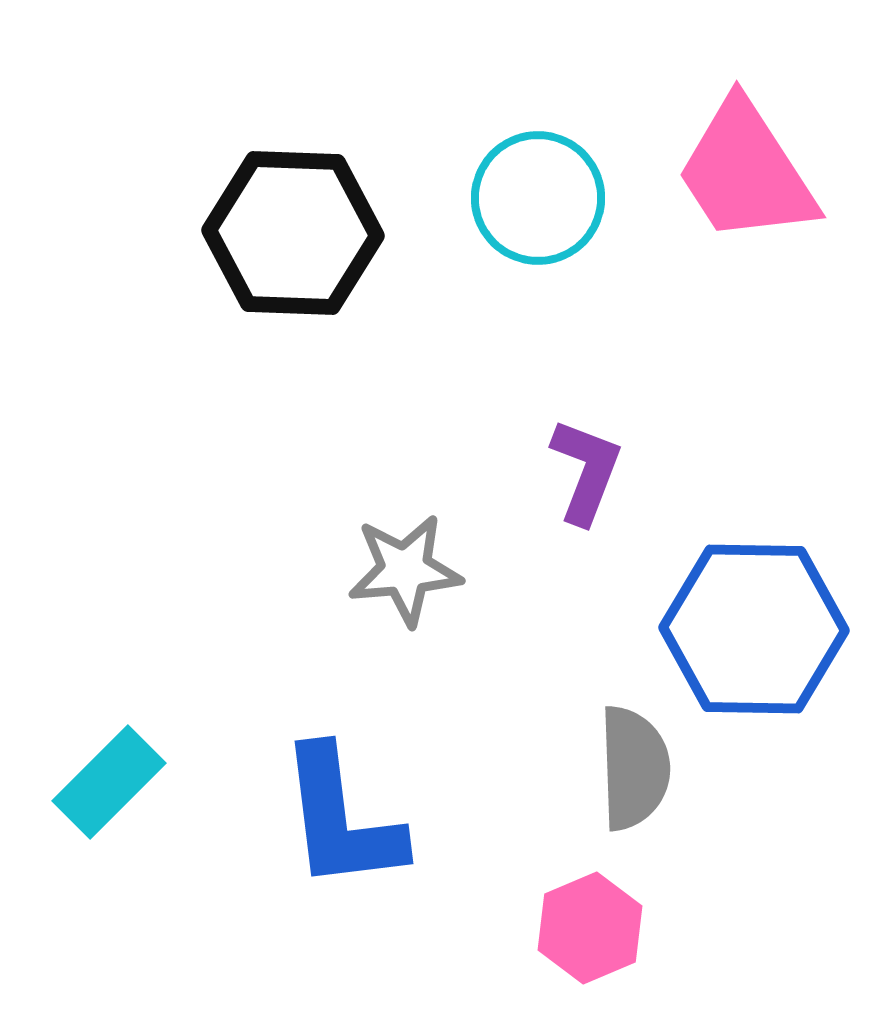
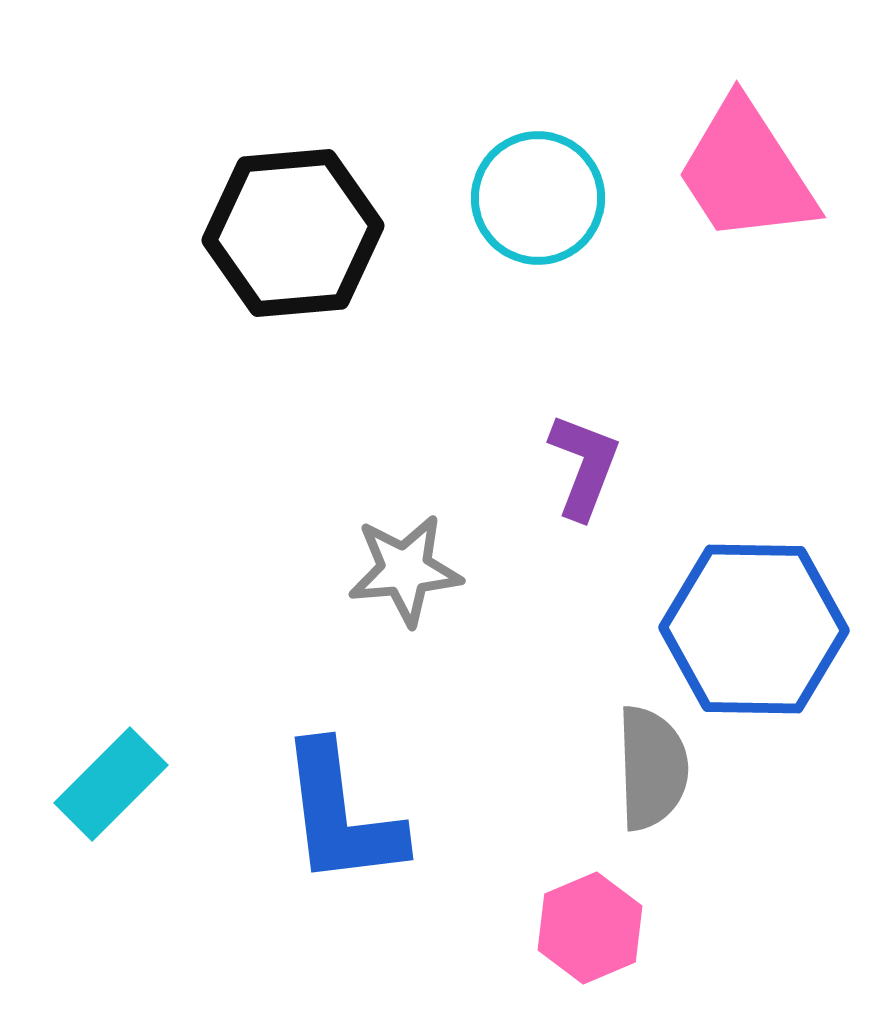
black hexagon: rotated 7 degrees counterclockwise
purple L-shape: moved 2 px left, 5 px up
gray semicircle: moved 18 px right
cyan rectangle: moved 2 px right, 2 px down
blue L-shape: moved 4 px up
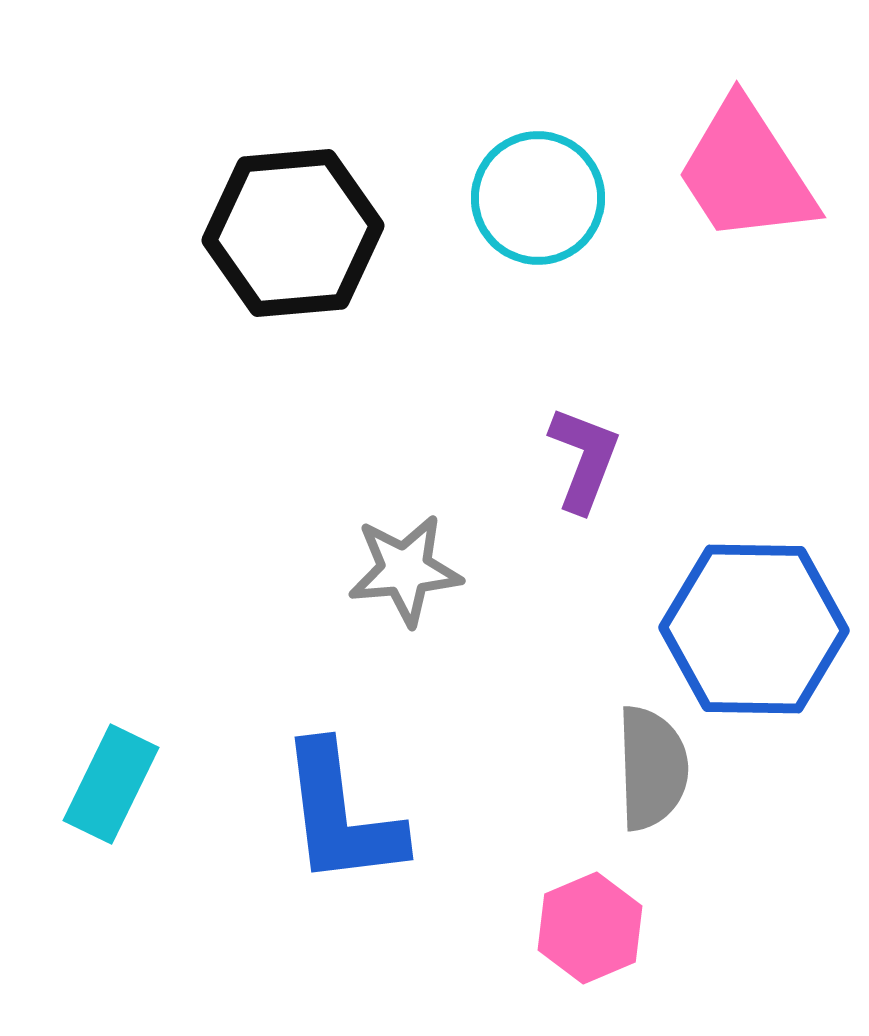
purple L-shape: moved 7 px up
cyan rectangle: rotated 19 degrees counterclockwise
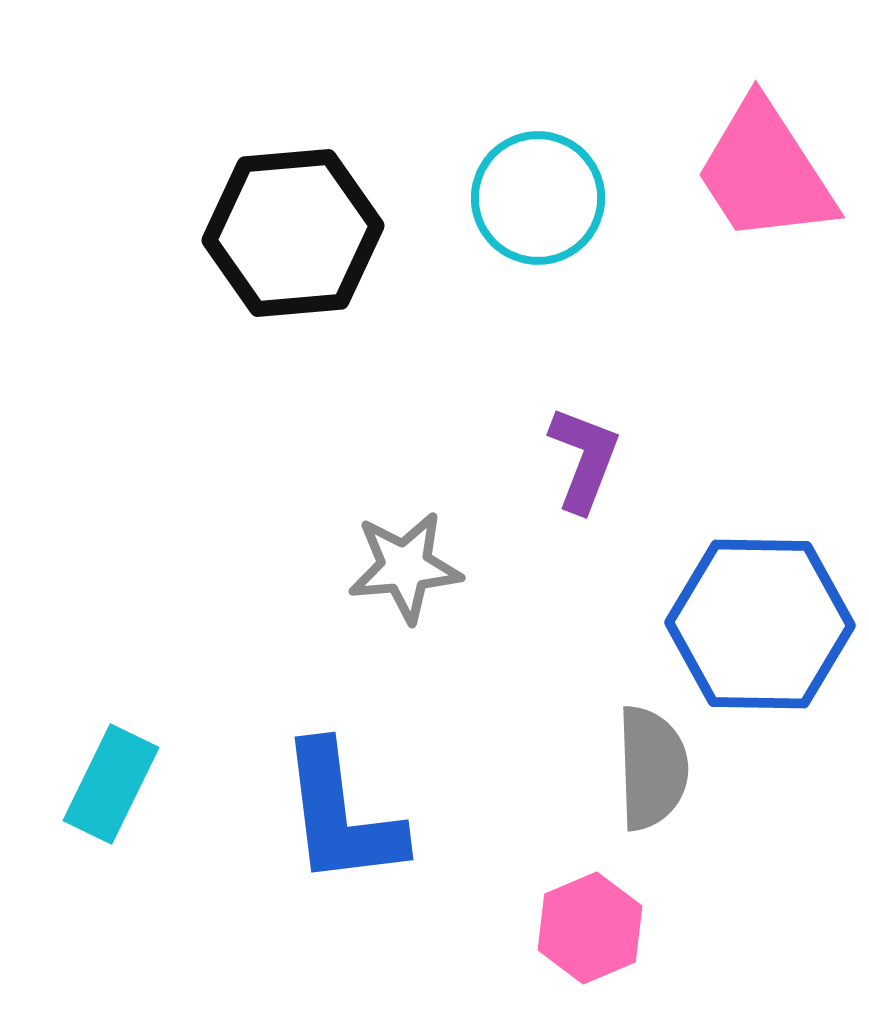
pink trapezoid: moved 19 px right
gray star: moved 3 px up
blue hexagon: moved 6 px right, 5 px up
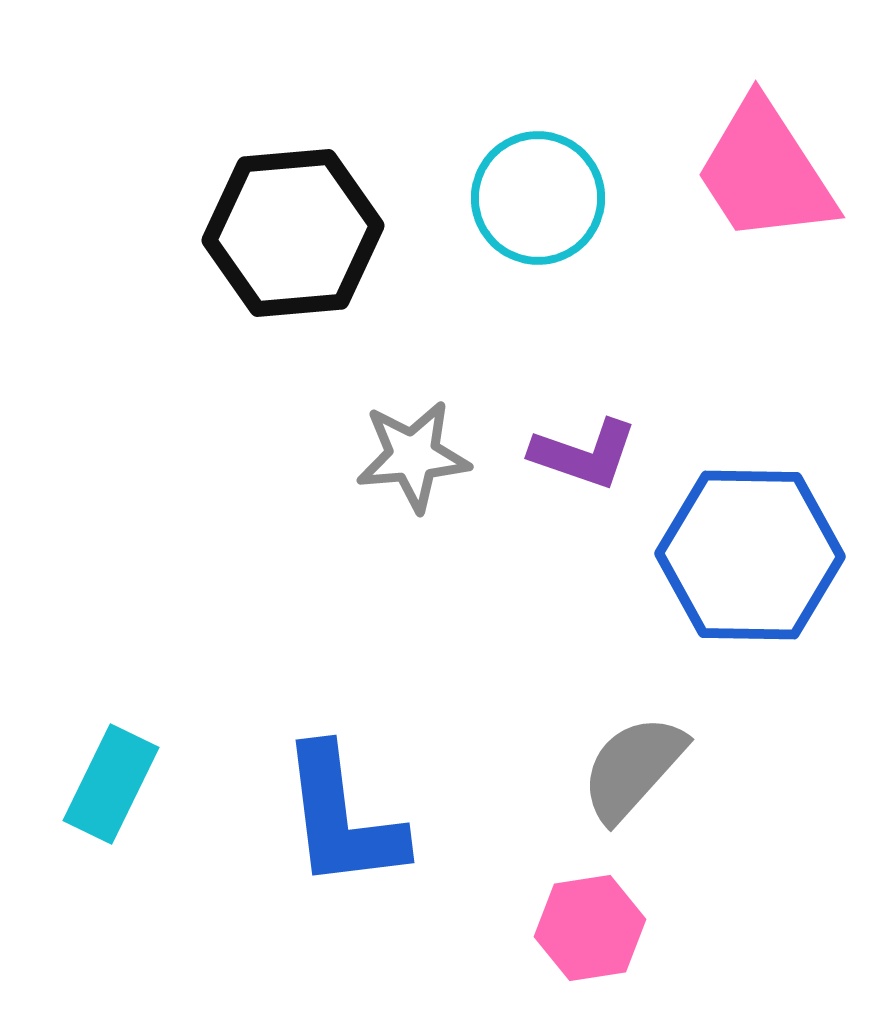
purple L-shape: moved 5 px up; rotated 88 degrees clockwise
gray star: moved 8 px right, 111 px up
blue hexagon: moved 10 px left, 69 px up
gray semicircle: moved 19 px left; rotated 136 degrees counterclockwise
blue L-shape: moved 1 px right, 3 px down
pink hexagon: rotated 14 degrees clockwise
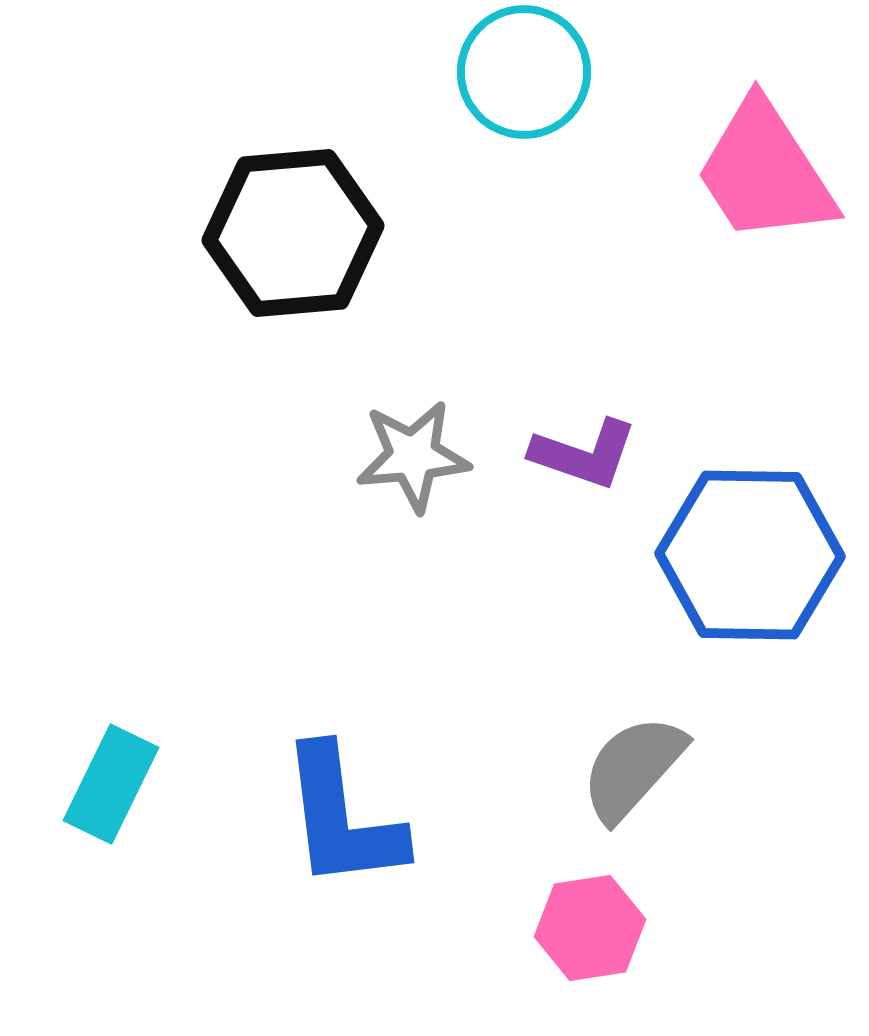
cyan circle: moved 14 px left, 126 px up
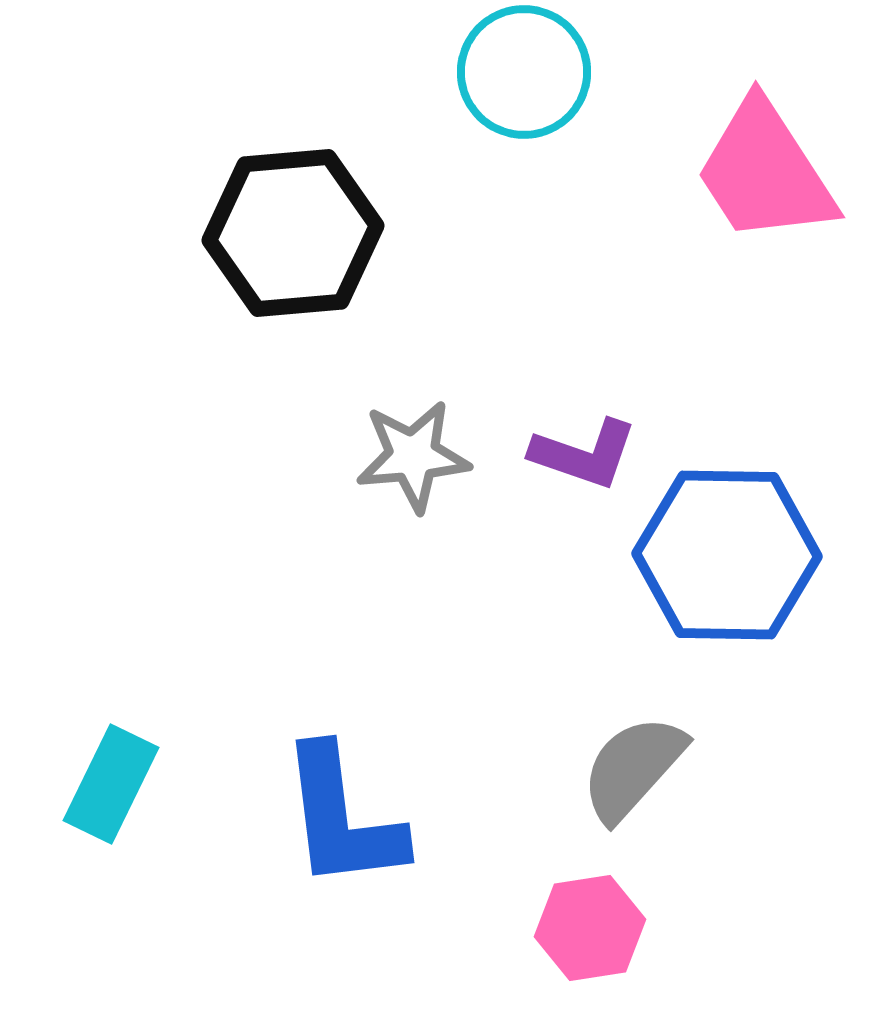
blue hexagon: moved 23 px left
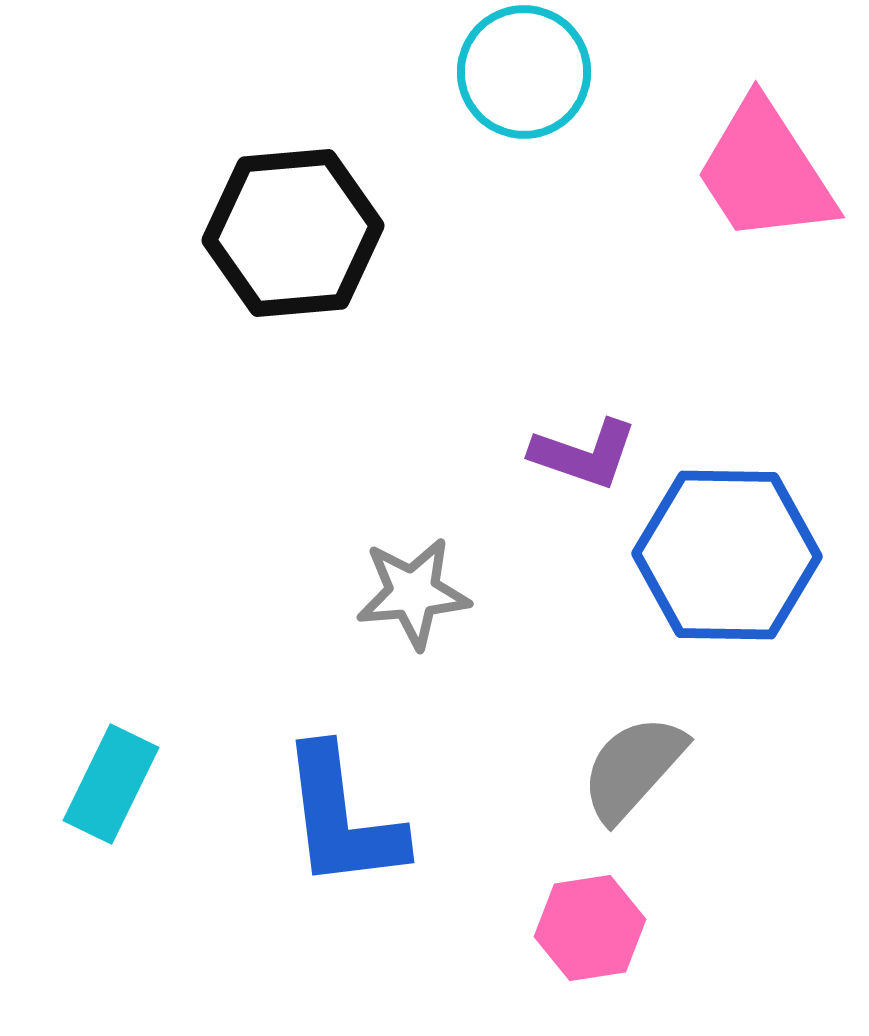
gray star: moved 137 px down
